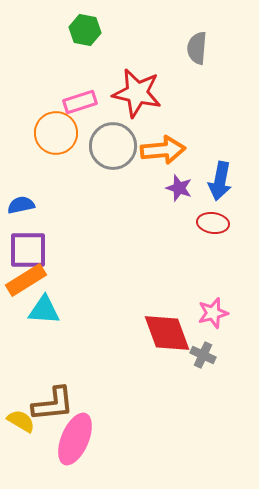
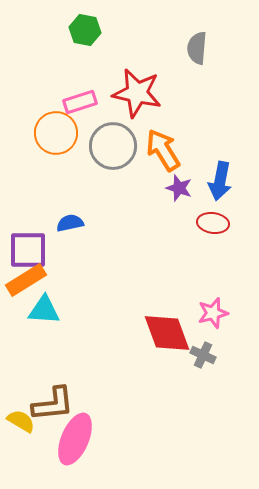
orange arrow: rotated 117 degrees counterclockwise
blue semicircle: moved 49 px right, 18 px down
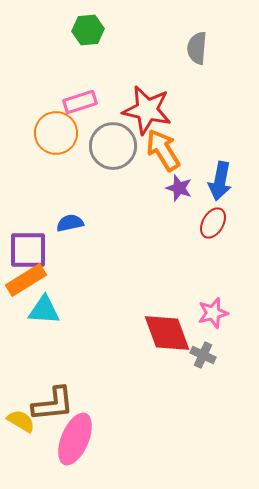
green hexagon: moved 3 px right; rotated 16 degrees counterclockwise
red star: moved 10 px right, 17 px down
red ellipse: rotated 68 degrees counterclockwise
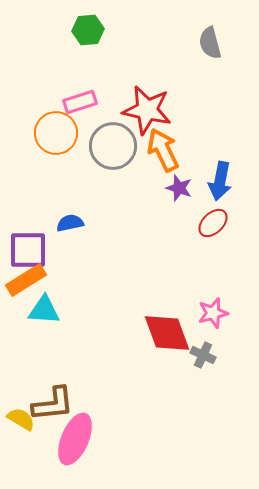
gray semicircle: moved 13 px right, 5 px up; rotated 20 degrees counterclockwise
orange arrow: rotated 6 degrees clockwise
red ellipse: rotated 16 degrees clockwise
yellow semicircle: moved 2 px up
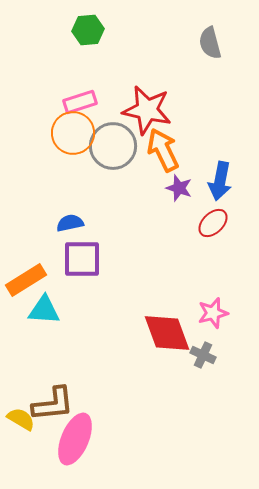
orange circle: moved 17 px right
purple square: moved 54 px right, 9 px down
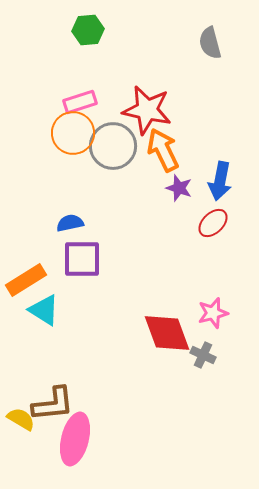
cyan triangle: rotated 28 degrees clockwise
pink ellipse: rotated 9 degrees counterclockwise
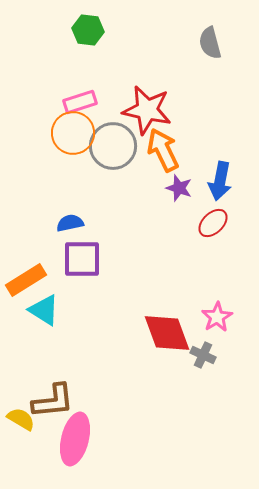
green hexagon: rotated 12 degrees clockwise
pink star: moved 4 px right, 4 px down; rotated 16 degrees counterclockwise
brown L-shape: moved 3 px up
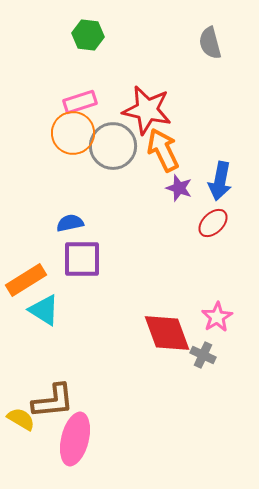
green hexagon: moved 5 px down
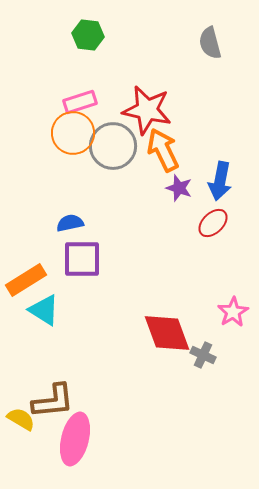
pink star: moved 16 px right, 5 px up
